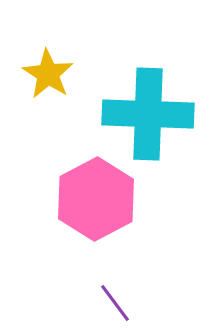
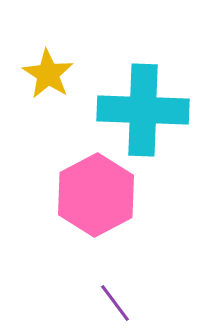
cyan cross: moved 5 px left, 4 px up
pink hexagon: moved 4 px up
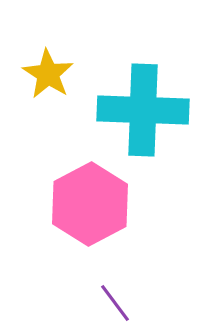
pink hexagon: moved 6 px left, 9 px down
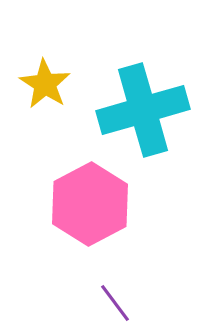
yellow star: moved 3 px left, 10 px down
cyan cross: rotated 18 degrees counterclockwise
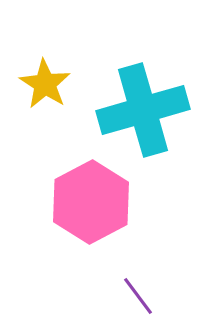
pink hexagon: moved 1 px right, 2 px up
purple line: moved 23 px right, 7 px up
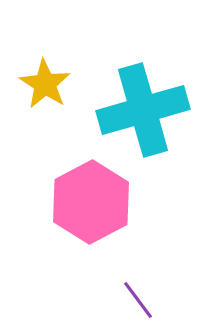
purple line: moved 4 px down
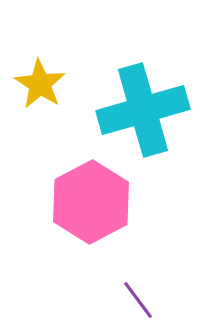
yellow star: moved 5 px left
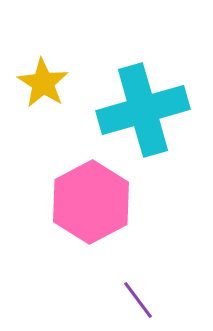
yellow star: moved 3 px right, 1 px up
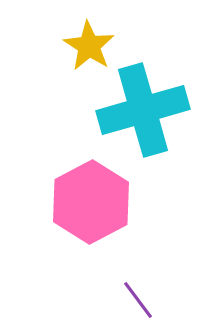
yellow star: moved 46 px right, 37 px up
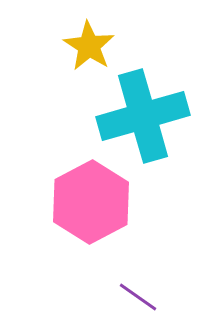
cyan cross: moved 6 px down
purple line: moved 3 px up; rotated 18 degrees counterclockwise
